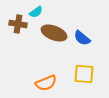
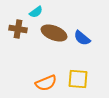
brown cross: moved 5 px down
yellow square: moved 6 px left, 5 px down
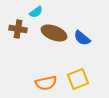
yellow square: rotated 25 degrees counterclockwise
orange semicircle: rotated 10 degrees clockwise
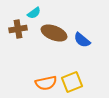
cyan semicircle: moved 2 px left, 1 px down
brown cross: rotated 18 degrees counterclockwise
blue semicircle: moved 2 px down
yellow square: moved 6 px left, 3 px down
